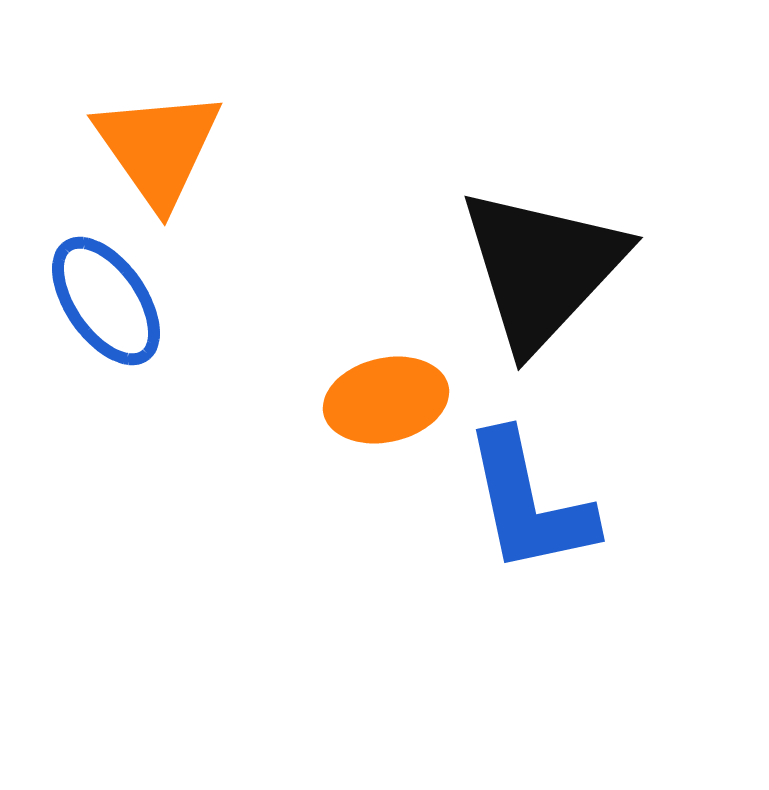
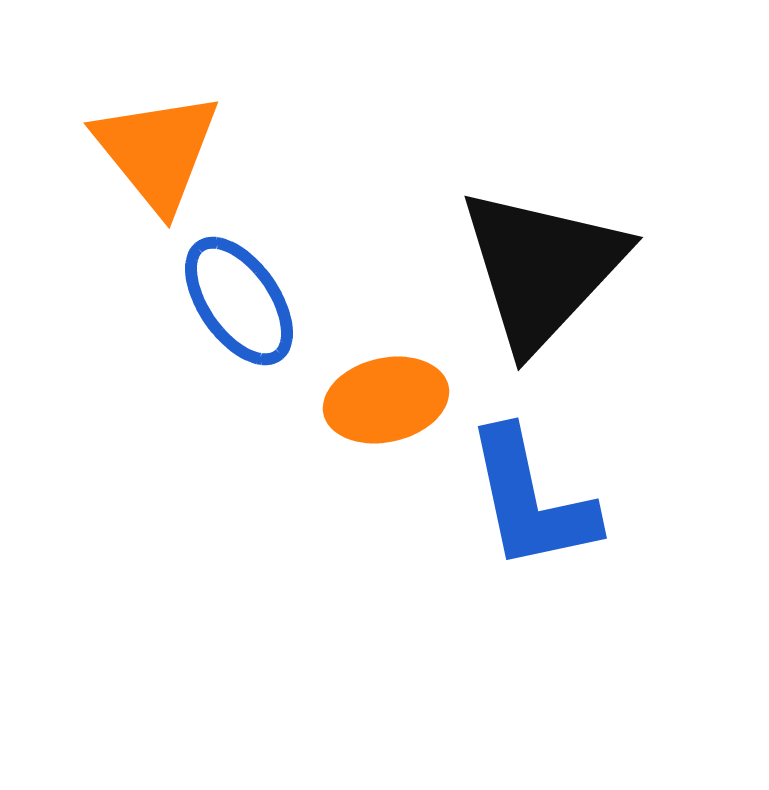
orange triangle: moved 1 px left, 3 px down; rotated 4 degrees counterclockwise
blue ellipse: moved 133 px right
blue L-shape: moved 2 px right, 3 px up
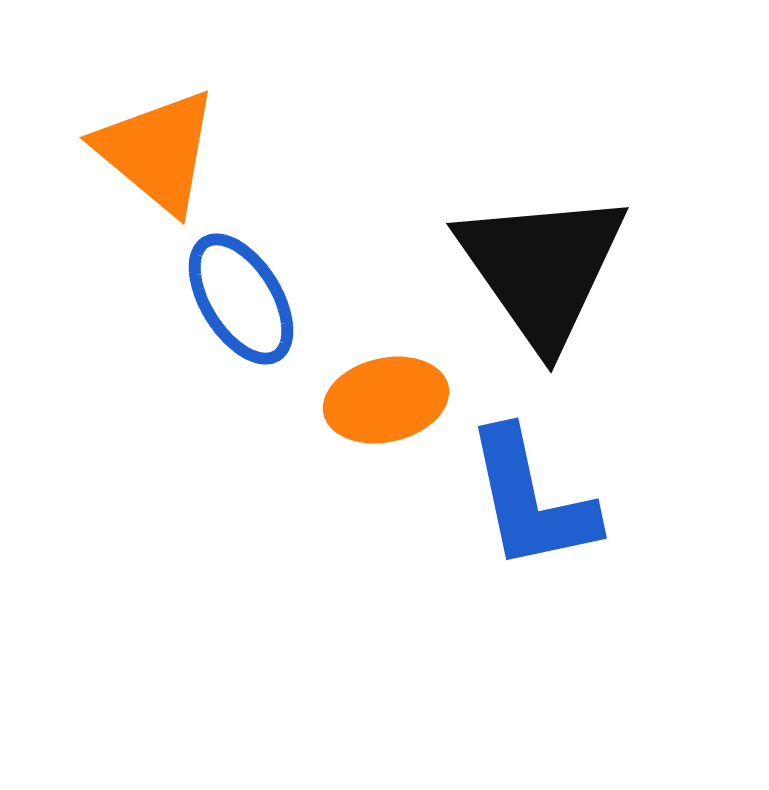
orange triangle: rotated 11 degrees counterclockwise
black triangle: rotated 18 degrees counterclockwise
blue ellipse: moved 2 px right, 2 px up; rotated 3 degrees clockwise
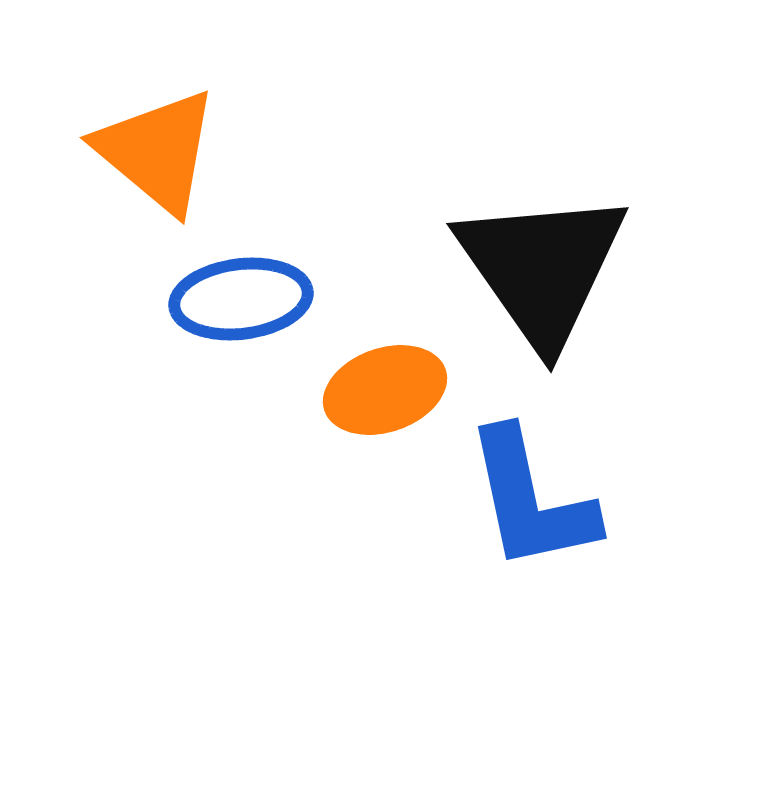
blue ellipse: rotated 65 degrees counterclockwise
orange ellipse: moved 1 px left, 10 px up; rotated 6 degrees counterclockwise
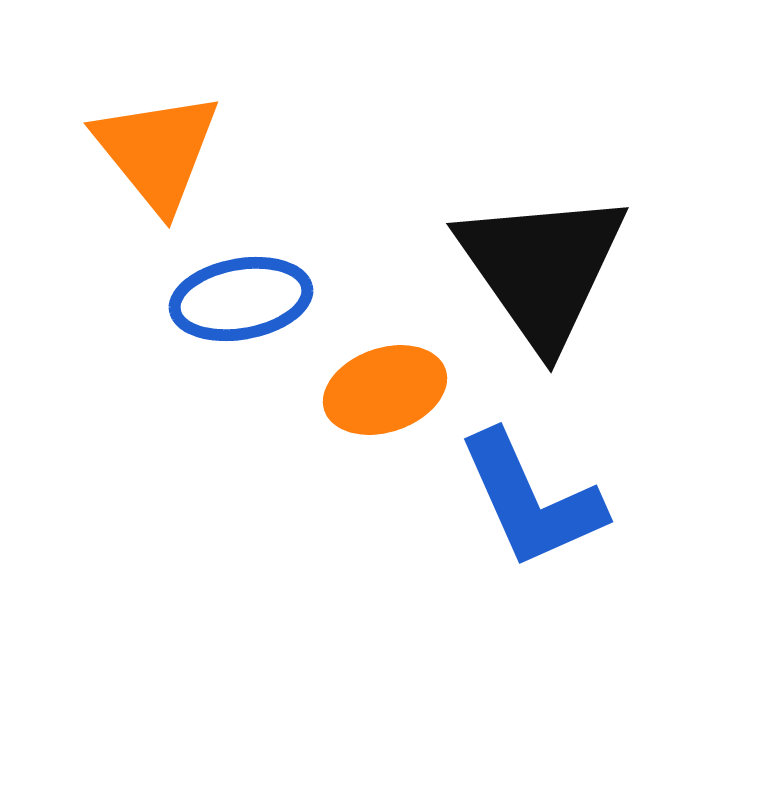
orange triangle: rotated 11 degrees clockwise
blue ellipse: rotated 3 degrees counterclockwise
blue L-shape: rotated 12 degrees counterclockwise
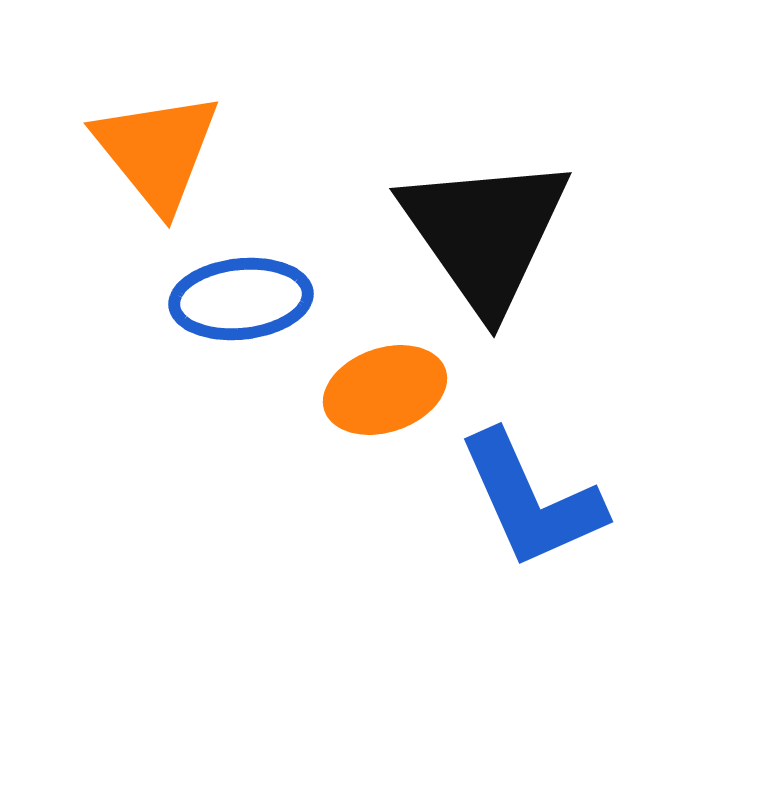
black triangle: moved 57 px left, 35 px up
blue ellipse: rotated 4 degrees clockwise
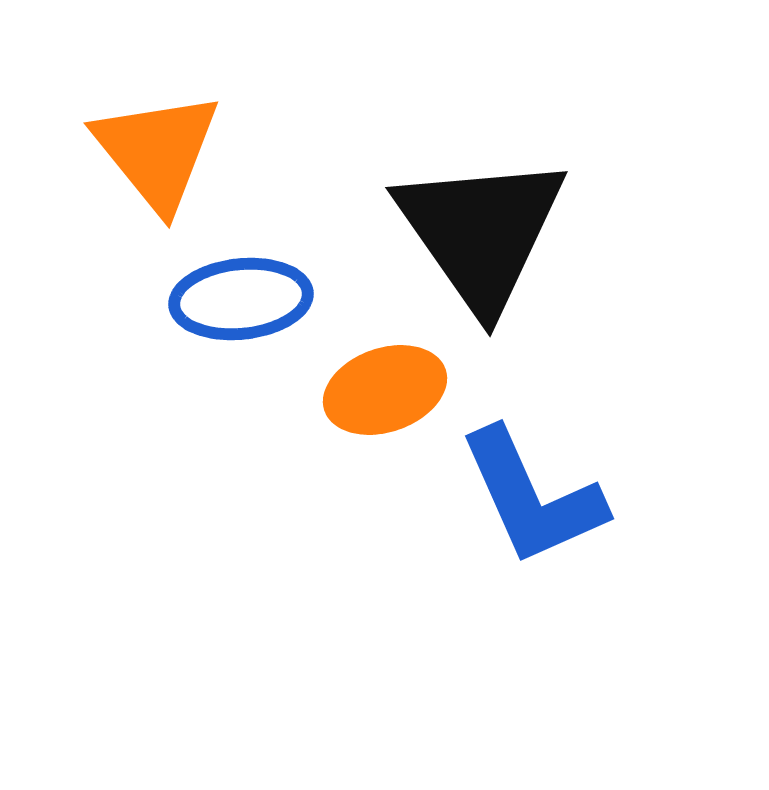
black triangle: moved 4 px left, 1 px up
blue L-shape: moved 1 px right, 3 px up
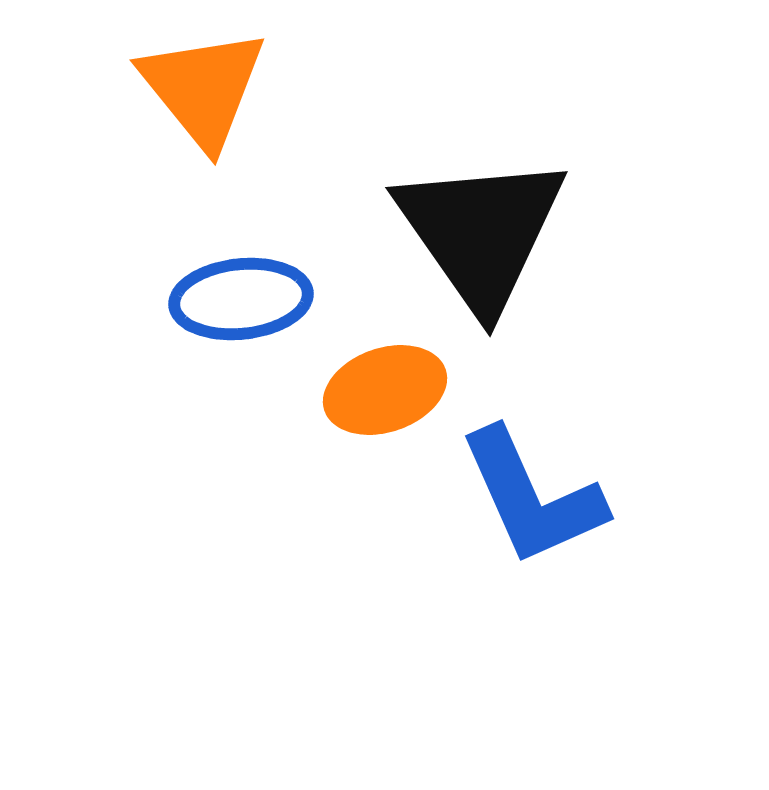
orange triangle: moved 46 px right, 63 px up
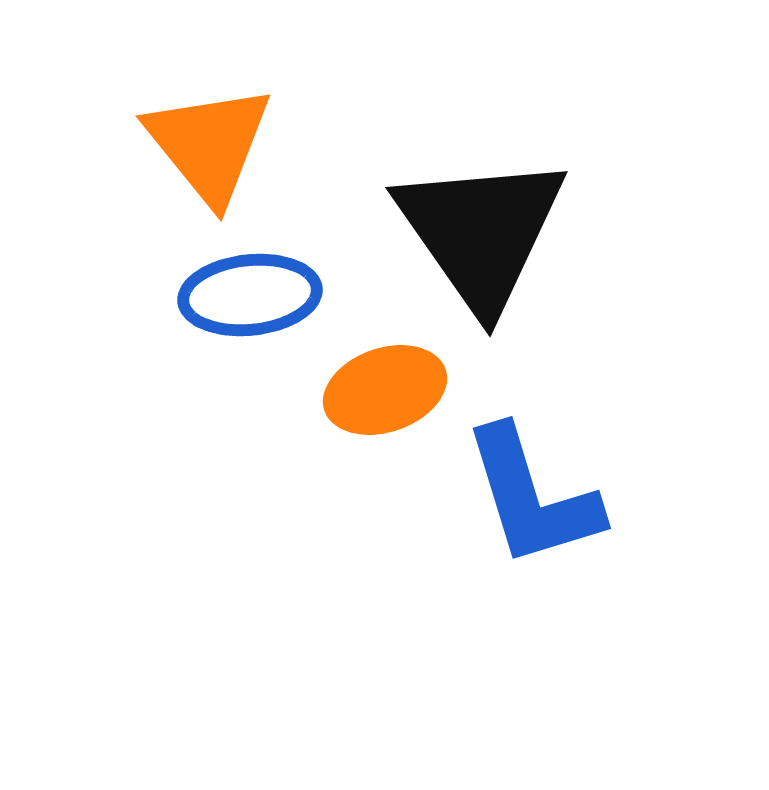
orange triangle: moved 6 px right, 56 px down
blue ellipse: moved 9 px right, 4 px up
blue L-shape: rotated 7 degrees clockwise
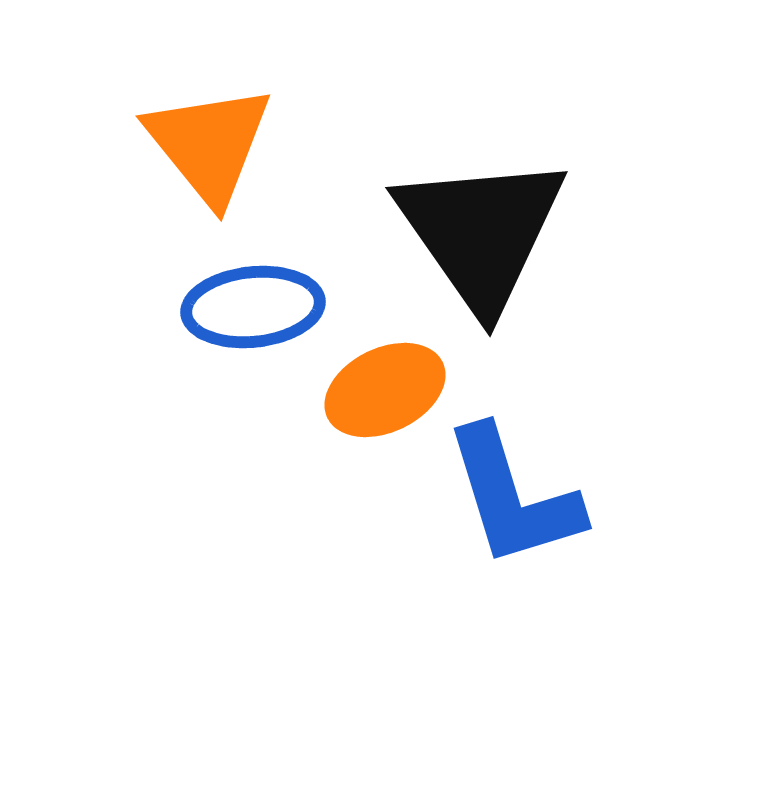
blue ellipse: moved 3 px right, 12 px down
orange ellipse: rotated 7 degrees counterclockwise
blue L-shape: moved 19 px left
